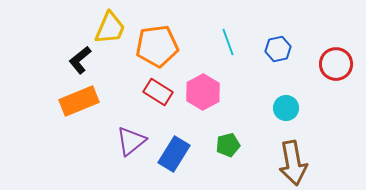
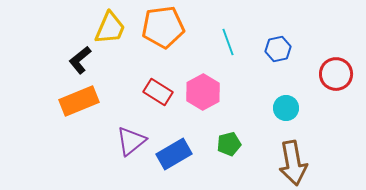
orange pentagon: moved 6 px right, 19 px up
red circle: moved 10 px down
green pentagon: moved 1 px right, 1 px up
blue rectangle: rotated 28 degrees clockwise
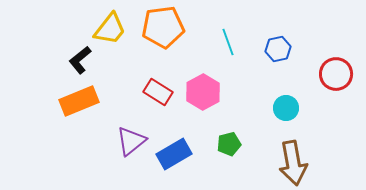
yellow trapezoid: moved 1 px down; rotated 15 degrees clockwise
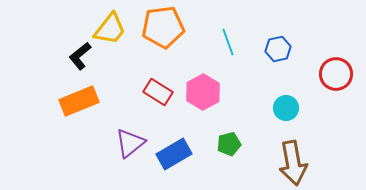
black L-shape: moved 4 px up
purple triangle: moved 1 px left, 2 px down
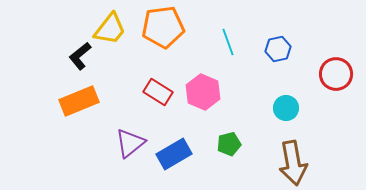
pink hexagon: rotated 8 degrees counterclockwise
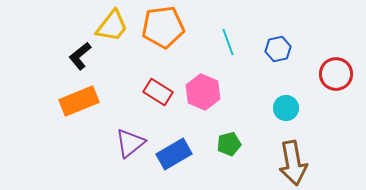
yellow trapezoid: moved 2 px right, 3 px up
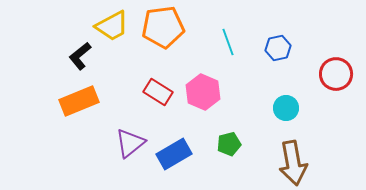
yellow trapezoid: rotated 24 degrees clockwise
blue hexagon: moved 1 px up
